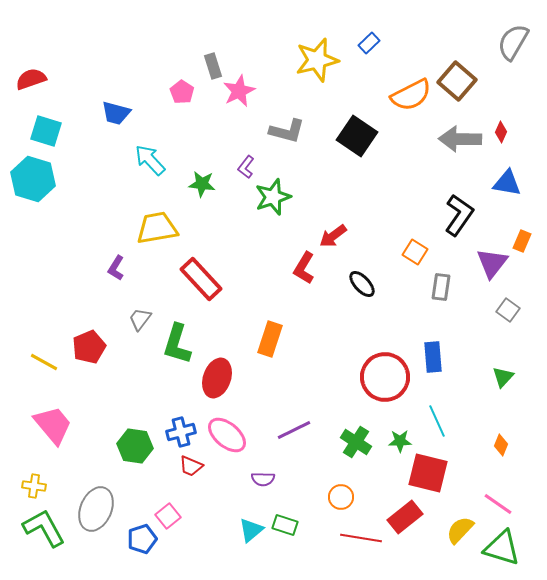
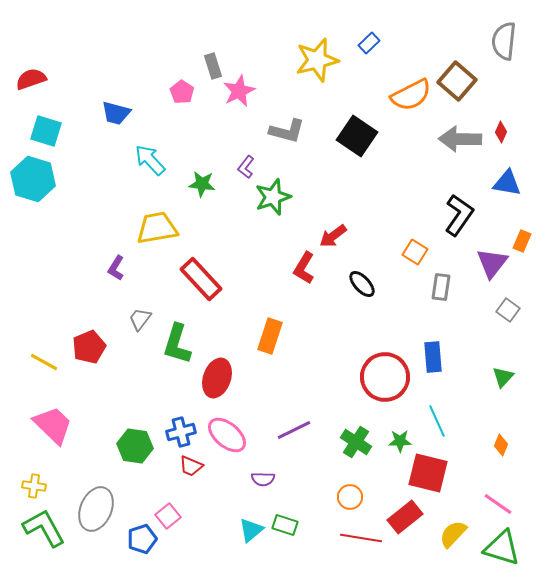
gray semicircle at (513, 42): moved 9 px left, 1 px up; rotated 24 degrees counterclockwise
orange rectangle at (270, 339): moved 3 px up
pink trapezoid at (53, 425): rotated 6 degrees counterclockwise
orange circle at (341, 497): moved 9 px right
yellow semicircle at (460, 530): moved 7 px left, 4 px down
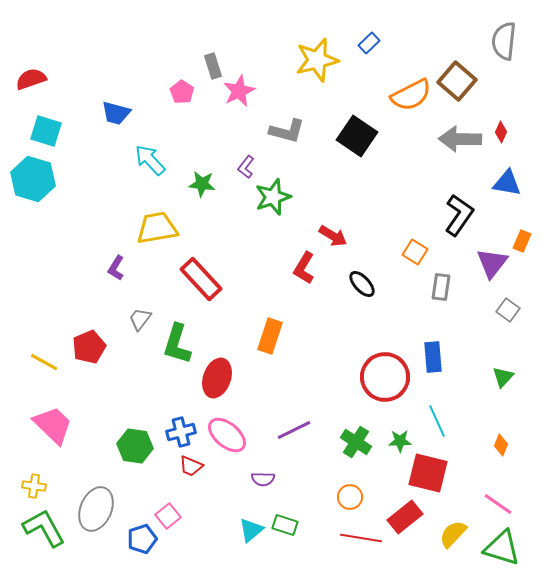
red arrow at (333, 236): rotated 112 degrees counterclockwise
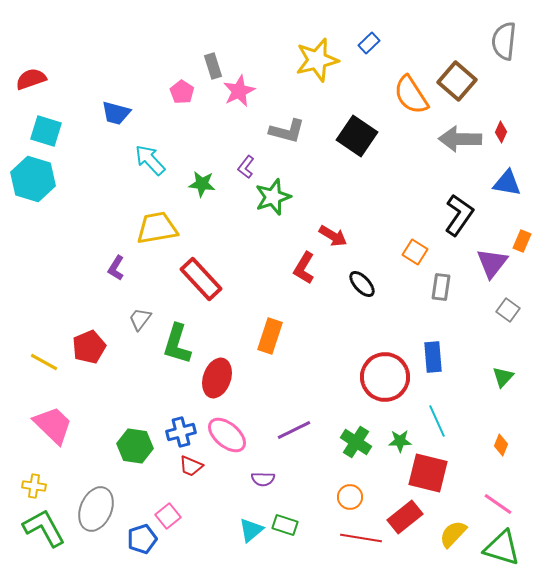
orange semicircle at (411, 95): rotated 84 degrees clockwise
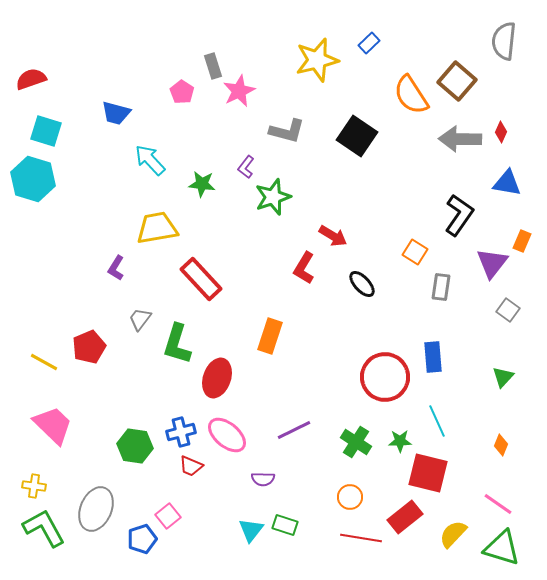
cyan triangle at (251, 530): rotated 12 degrees counterclockwise
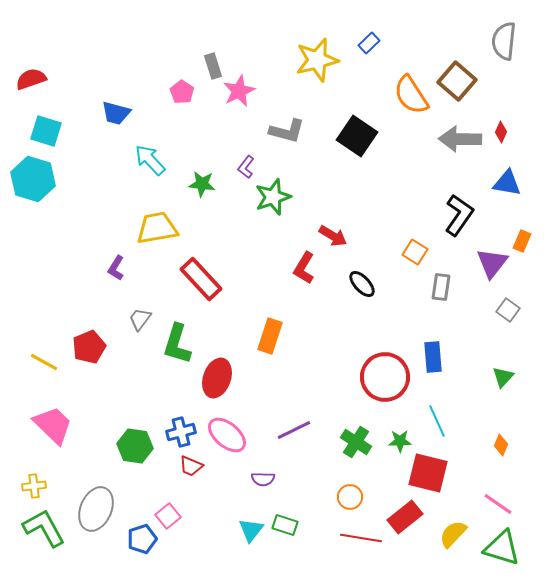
yellow cross at (34, 486): rotated 15 degrees counterclockwise
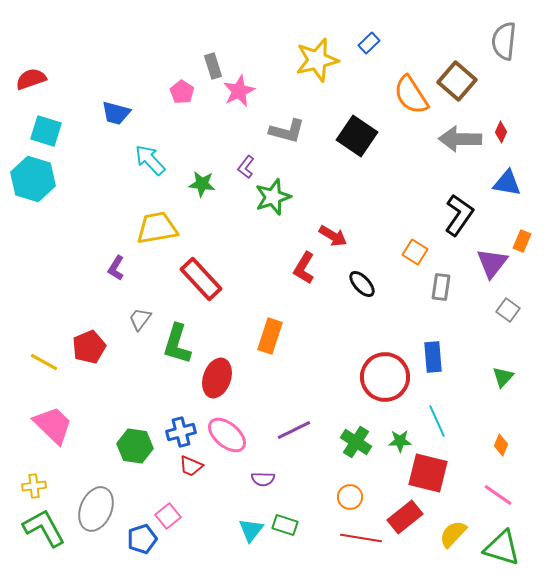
pink line at (498, 504): moved 9 px up
